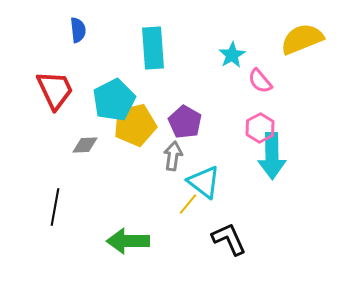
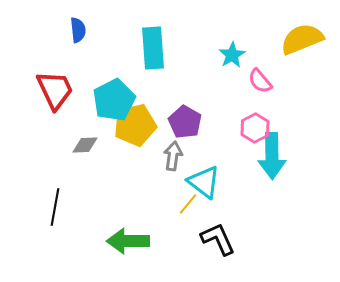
pink hexagon: moved 5 px left
black L-shape: moved 11 px left
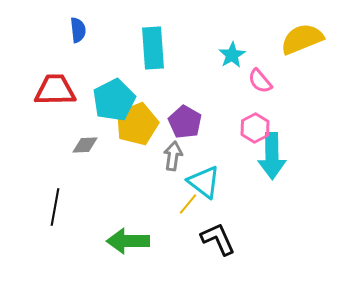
red trapezoid: rotated 66 degrees counterclockwise
yellow pentagon: moved 2 px right, 1 px up; rotated 9 degrees counterclockwise
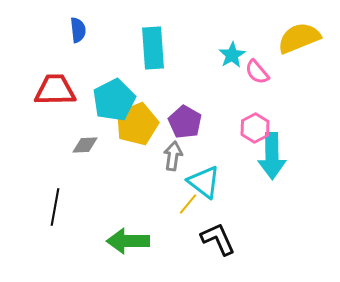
yellow semicircle: moved 3 px left, 1 px up
pink semicircle: moved 3 px left, 9 px up
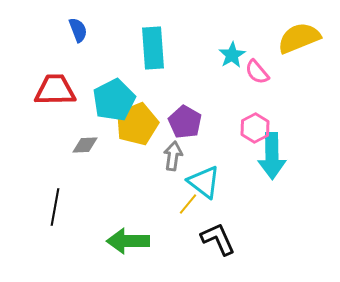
blue semicircle: rotated 15 degrees counterclockwise
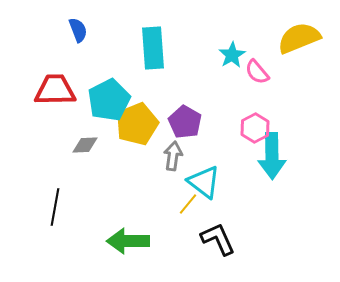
cyan pentagon: moved 5 px left
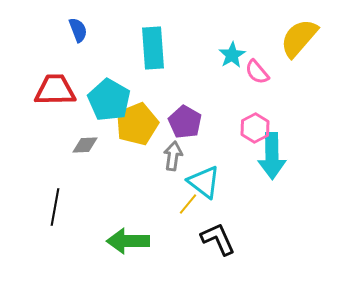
yellow semicircle: rotated 27 degrees counterclockwise
cyan pentagon: rotated 15 degrees counterclockwise
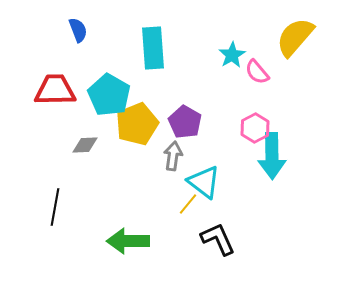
yellow semicircle: moved 4 px left, 1 px up
cyan pentagon: moved 5 px up
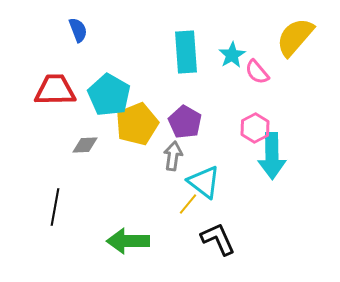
cyan rectangle: moved 33 px right, 4 px down
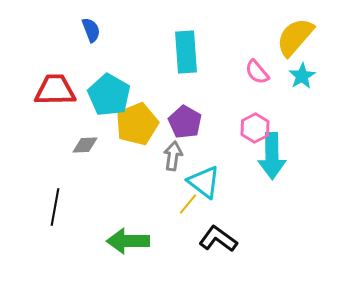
blue semicircle: moved 13 px right
cyan star: moved 70 px right, 21 px down
black L-shape: rotated 30 degrees counterclockwise
